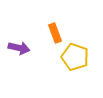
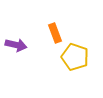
purple arrow: moved 3 px left, 3 px up
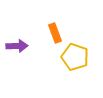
purple arrow: moved 1 px right, 1 px down; rotated 15 degrees counterclockwise
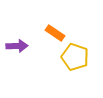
orange rectangle: rotated 36 degrees counterclockwise
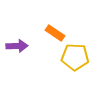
yellow pentagon: rotated 16 degrees counterclockwise
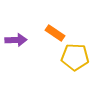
purple arrow: moved 1 px left, 6 px up
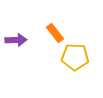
orange rectangle: rotated 18 degrees clockwise
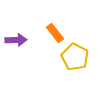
yellow pentagon: rotated 24 degrees clockwise
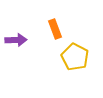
orange rectangle: moved 4 px up; rotated 18 degrees clockwise
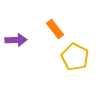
orange rectangle: rotated 18 degrees counterclockwise
